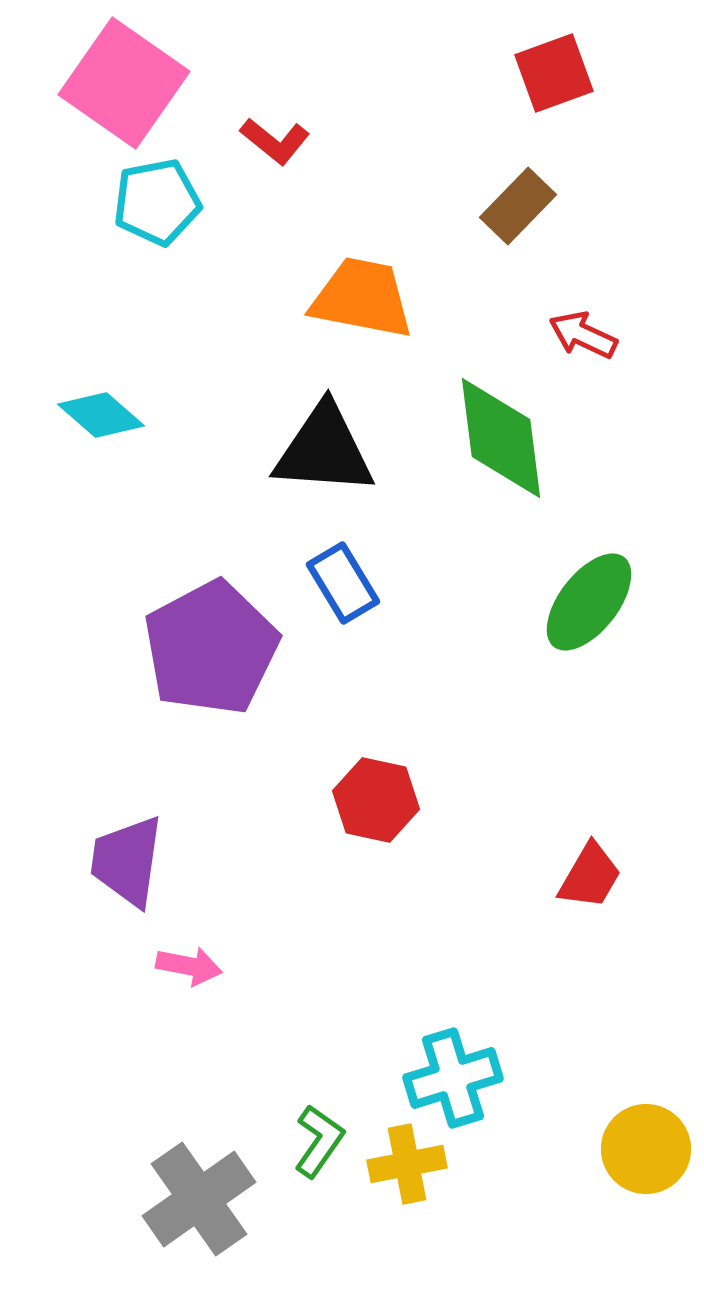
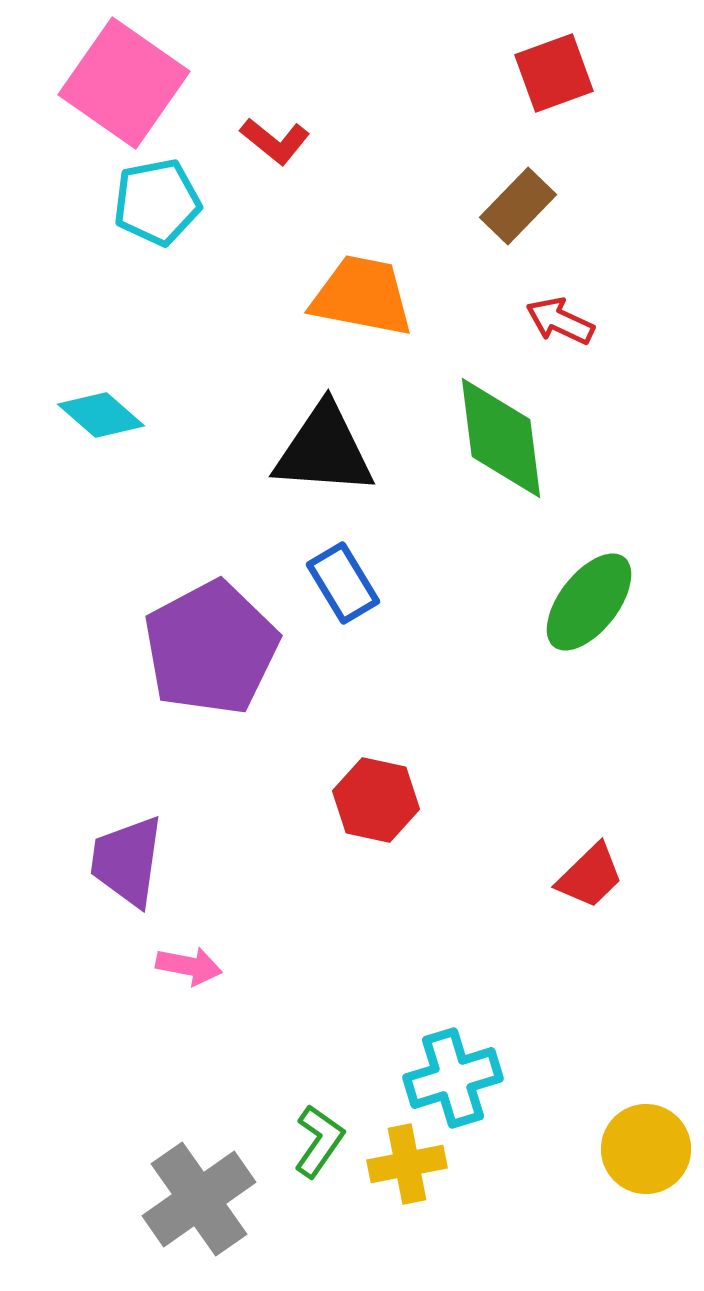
orange trapezoid: moved 2 px up
red arrow: moved 23 px left, 14 px up
red trapezoid: rotated 16 degrees clockwise
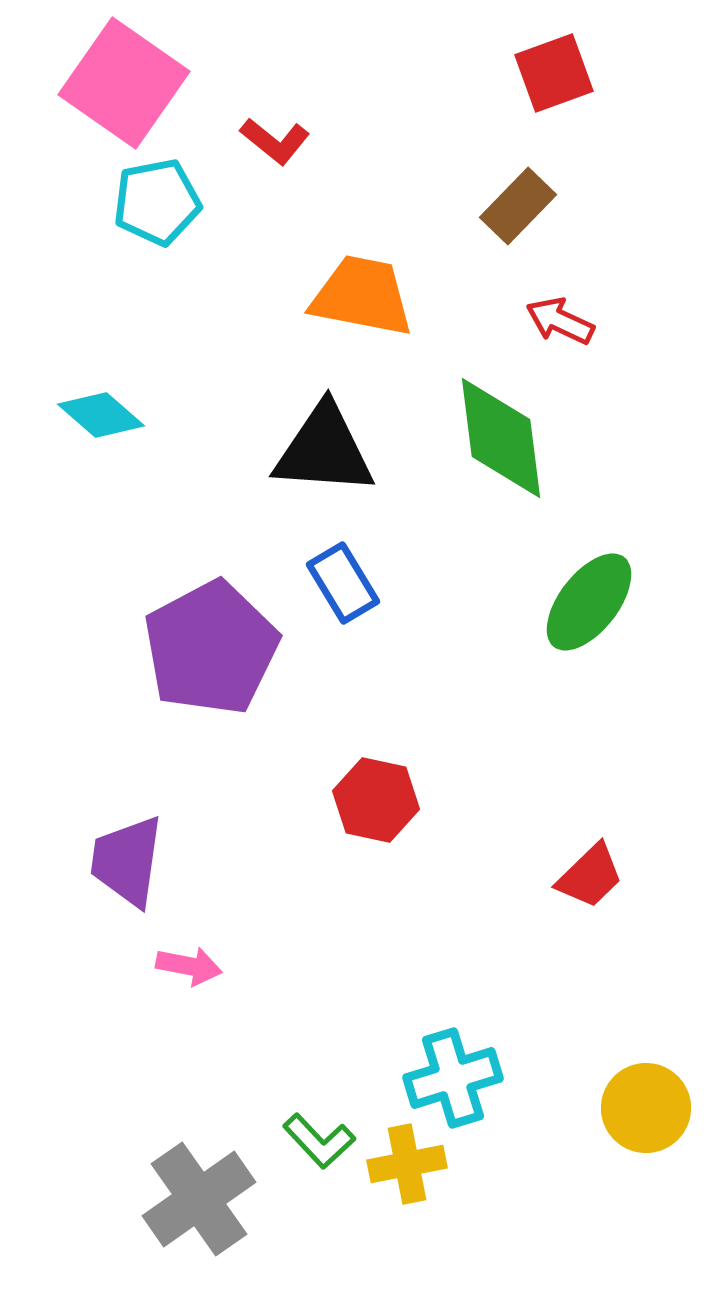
green L-shape: rotated 102 degrees clockwise
yellow circle: moved 41 px up
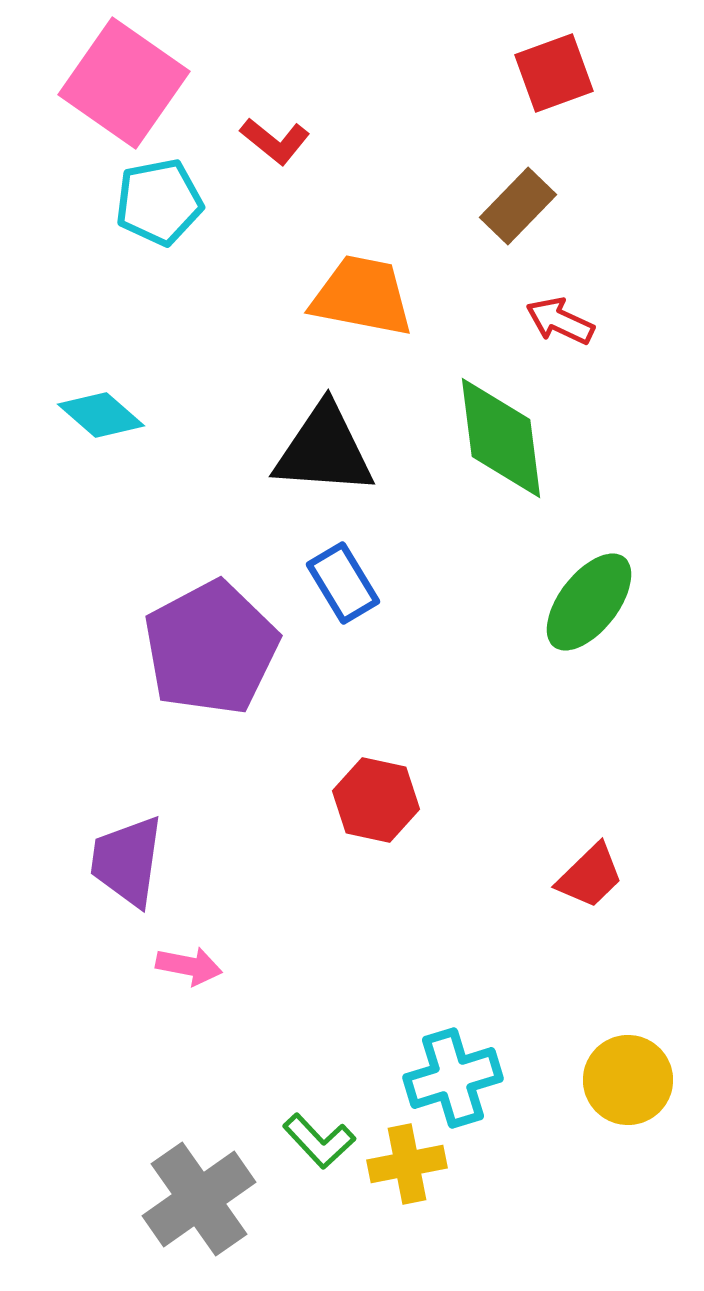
cyan pentagon: moved 2 px right
yellow circle: moved 18 px left, 28 px up
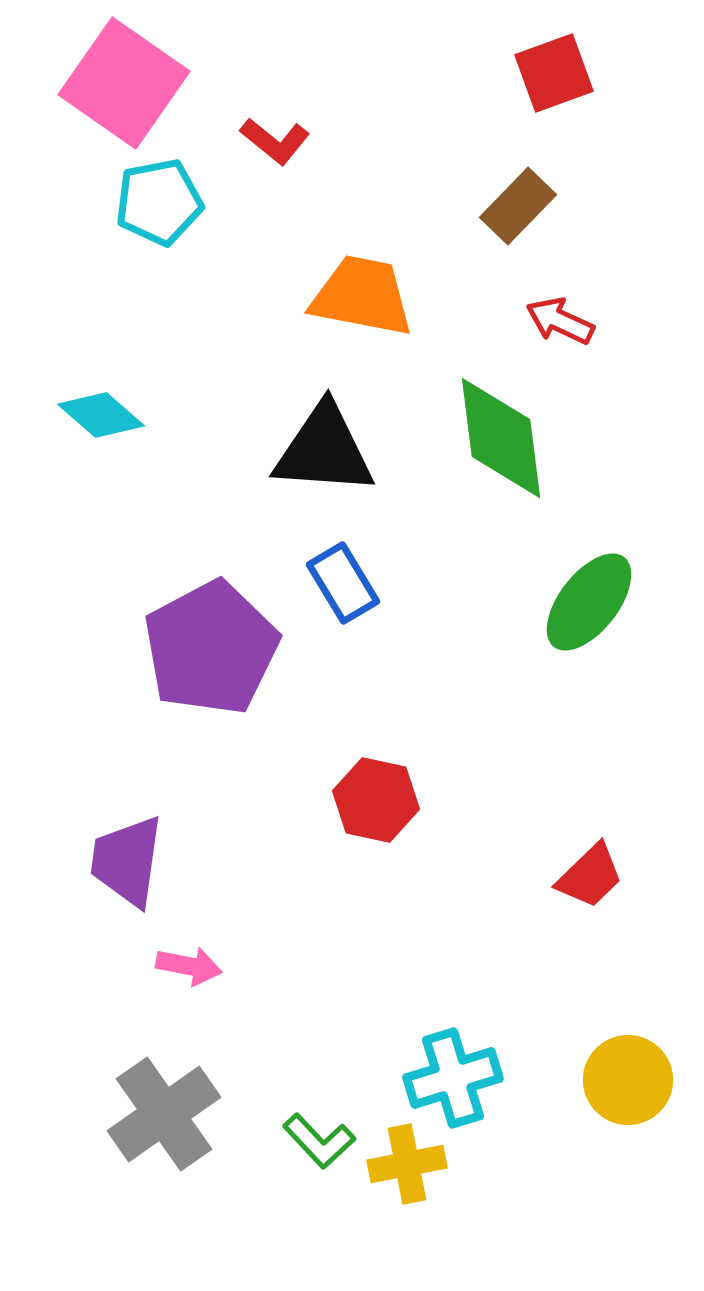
gray cross: moved 35 px left, 85 px up
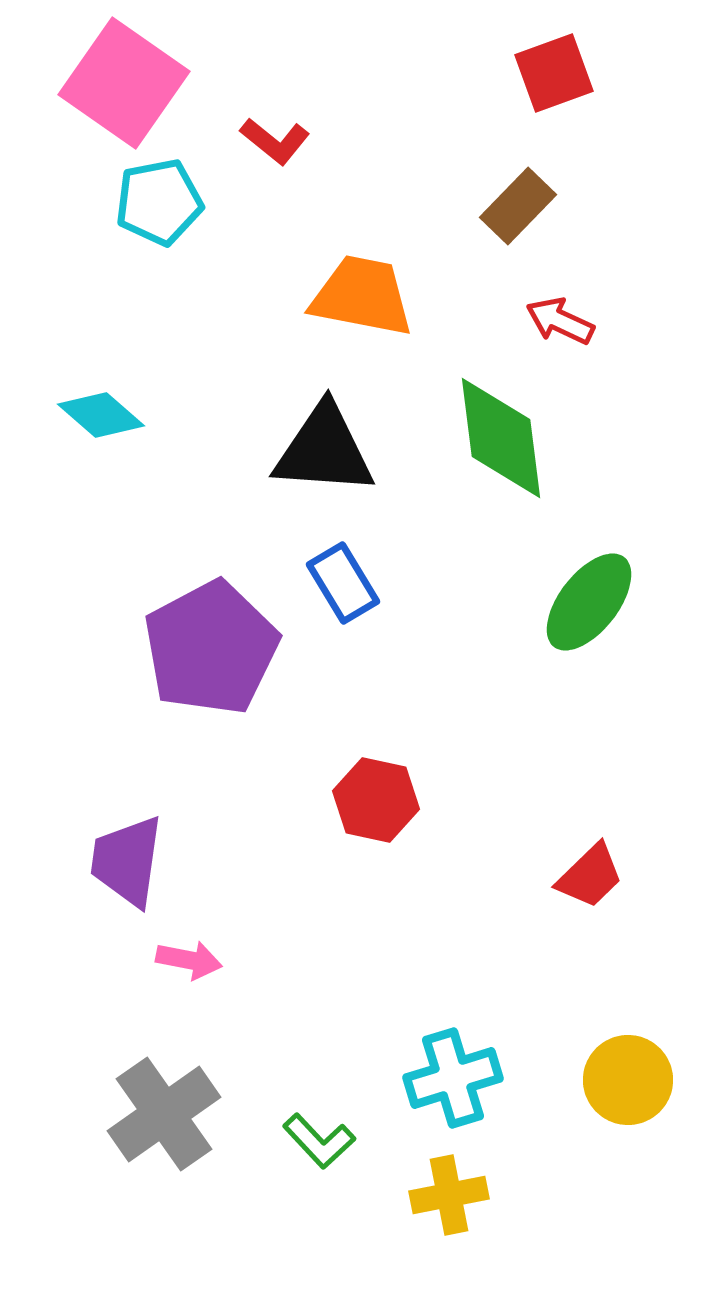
pink arrow: moved 6 px up
yellow cross: moved 42 px right, 31 px down
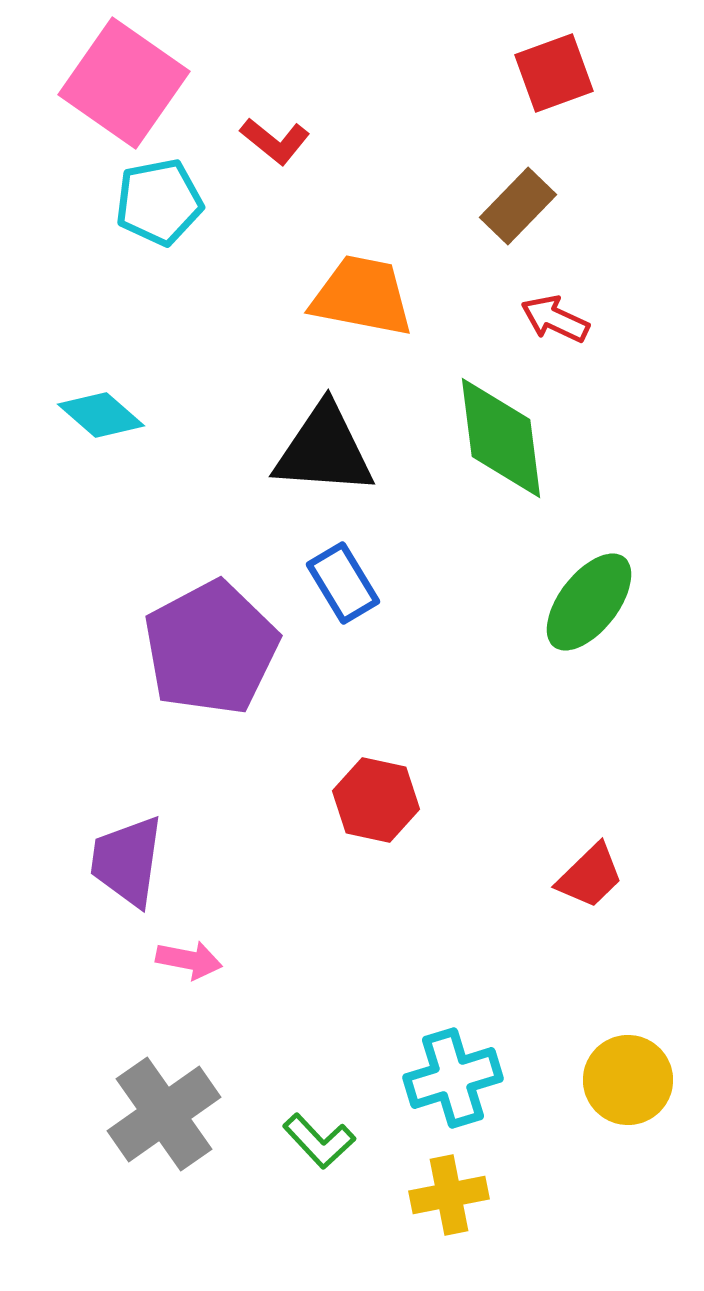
red arrow: moved 5 px left, 2 px up
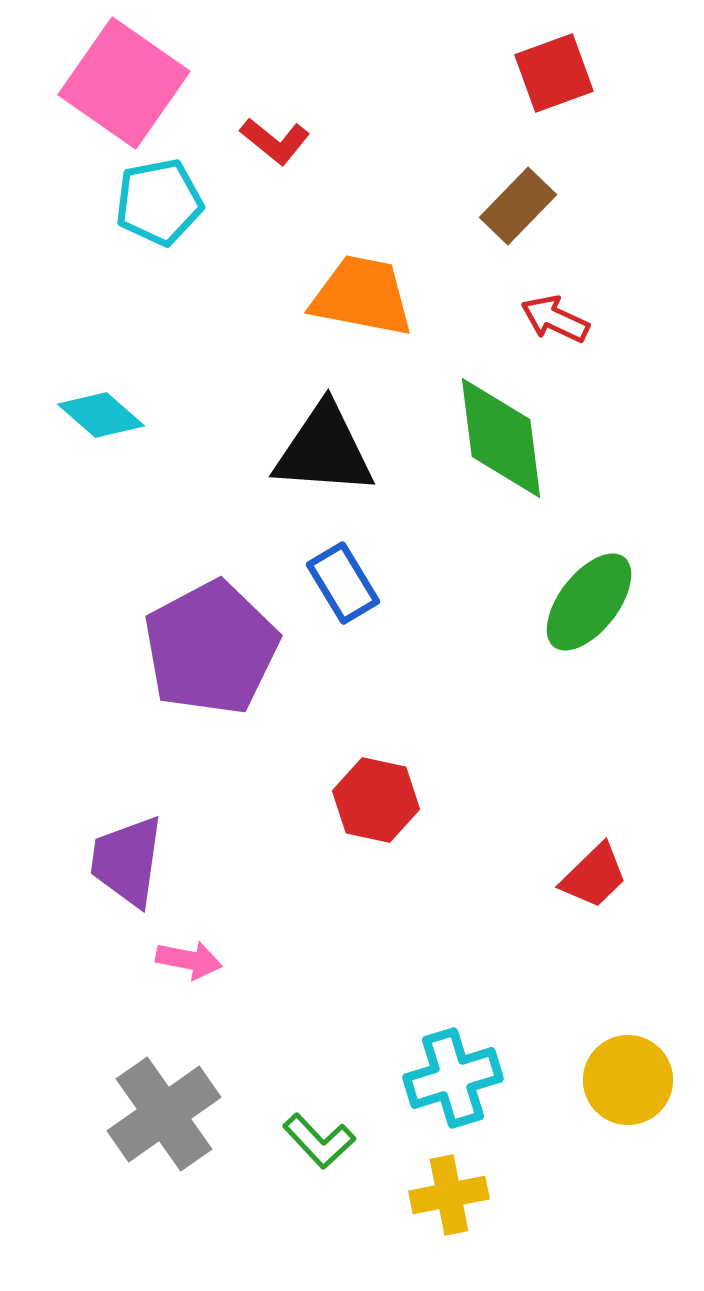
red trapezoid: moved 4 px right
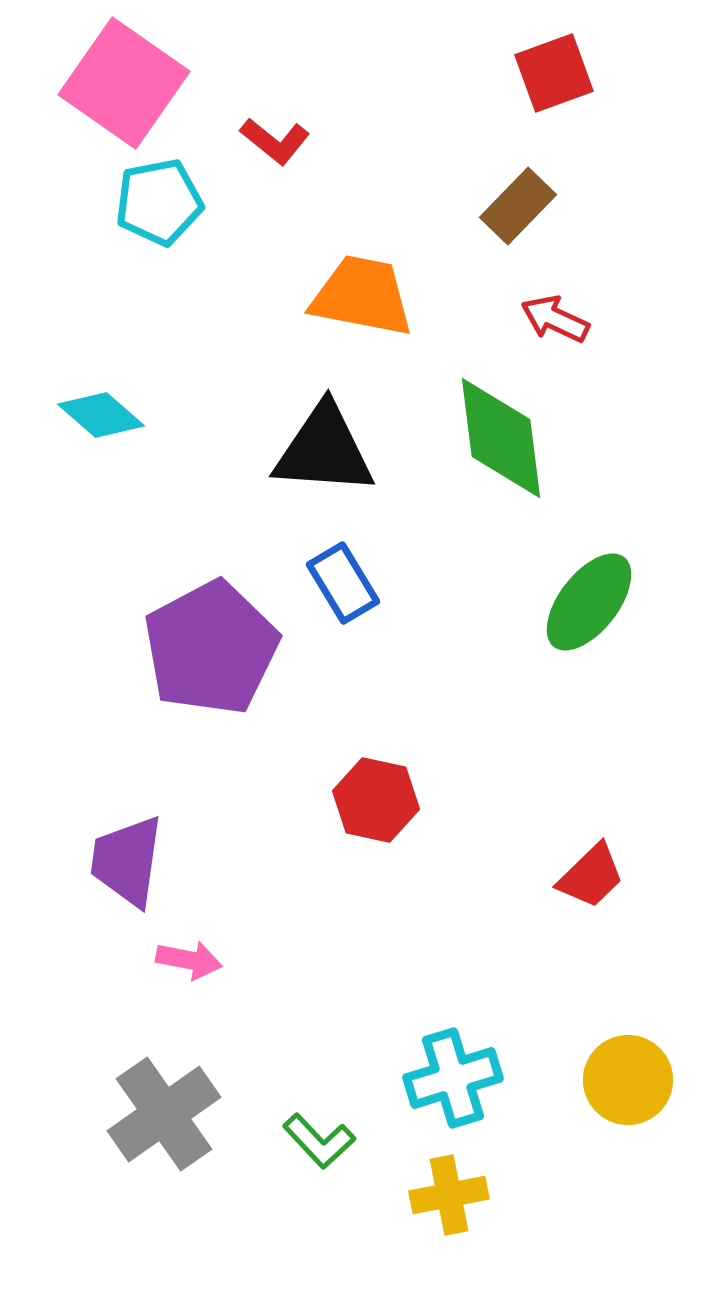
red trapezoid: moved 3 px left
